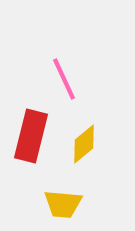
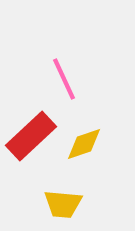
red rectangle: rotated 33 degrees clockwise
yellow diamond: rotated 21 degrees clockwise
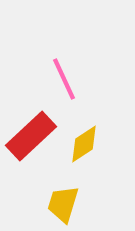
yellow diamond: rotated 15 degrees counterclockwise
yellow trapezoid: rotated 102 degrees clockwise
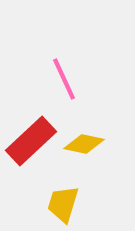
red rectangle: moved 5 px down
yellow diamond: rotated 45 degrees clockwise
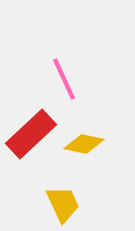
red rectangle: moved 7 px up
yellow trapezoid: rotated 138 degrees clockwise
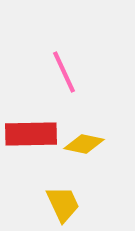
pink line: moved 7 px up
red rectangle: rotated 42 degrees clockwise
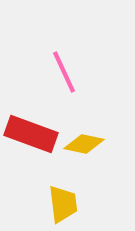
red rectangle: rotated 21 degrees clockwise
yellow trapezoid: rotated 18 degrees clockwise
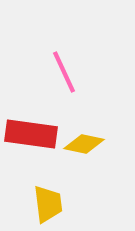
red rectangle: rotated 12 degrees counterclockwise
yellow trapezoid: moved 15 px left
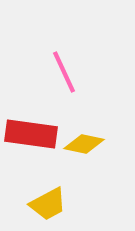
yellow trapezoid: rotated 69 degrees clockwise
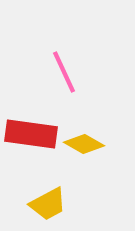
yellow diamond: rotated 18 degrees clockwise
